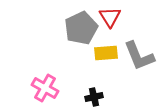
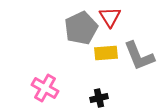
black cross: moved 5 px right, 1 px down
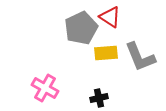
red triangle: rotated 25 degrees counterclockwise
gray L-shape: moved 1 px right, 1 px down
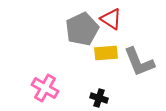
red triangle: moved 1 px right, 2 px down
gray pentagon: moved 1 px right, 1 px down
gray L-shape: moved 1 px left, 5 px down
black cross: rotated 30 degrees clockwise
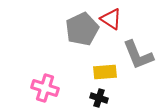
yellow rectangle: moved 1 px left, 19 px down
gray L-shape: moved 1 px left, 7 px up
pink cross: rotated 12 degrees counterclockwise
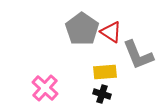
red triangle: moved 13 px down
gray pentagon: rotated 12 degrees counterclockwise
pink cross: rotated 24 degrees clockwise
black cross: moved 3 px right, 4 px up
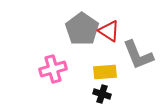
red triangle: moved 2 px left, 1 px up
pink cross: moved 8 px right, 19 px up; rotated 32 degrees clockwise
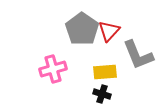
red triangle: rotated 40 degrees clockwise
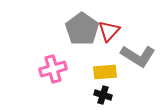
gray L-shape: moved 1 px down; rotated 36 degrees counterclockwise
black cross: moved 1 px right, 1 px down
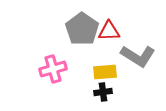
red triangle: rotated 45 degrees clockwise
black cross: moved 3 px up; rotated 24 degrees counterclockwise
